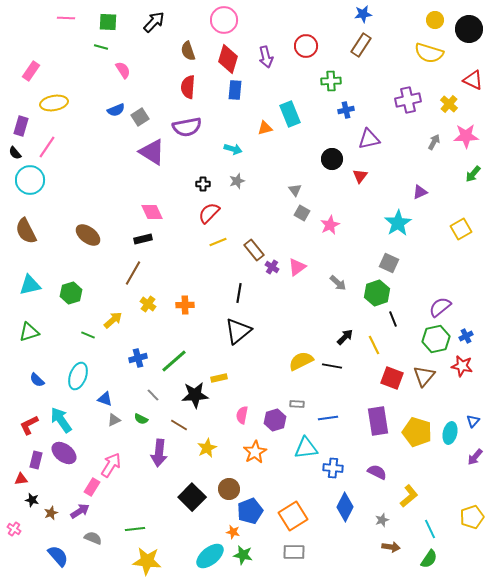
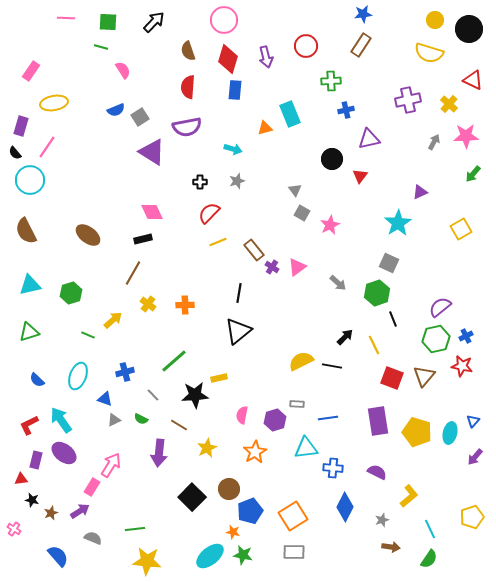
black cross at (203, 184): moved 3 px left, 2 px up
blue cross at (138, 358): moved 13 px left, 14 px down
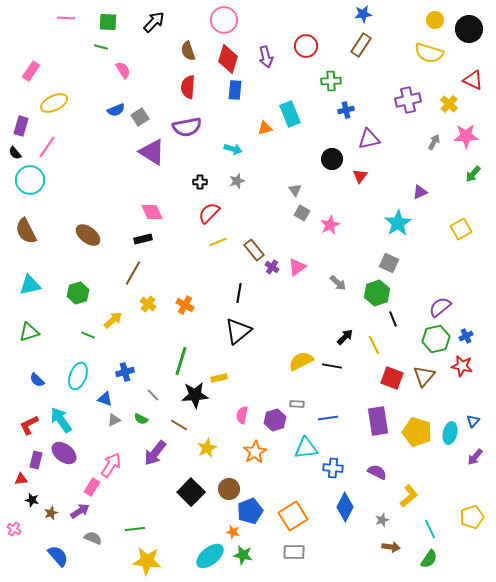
yellow ellipse at (54, 103): rotated 16 degrees counterclockwise
green hexagon at (71, 293): moved 7 px right
orange cross at (185, 305): rotated 30 degrees clockwise
green line at (174, 361): moved 7 px right; rotated 32 degrees counterclockwise
purple arrow at (159, 453): moved 4 px left; rotated 32 degrees clockwise
black square at (192, 497): moved 1 px left, 5 px up
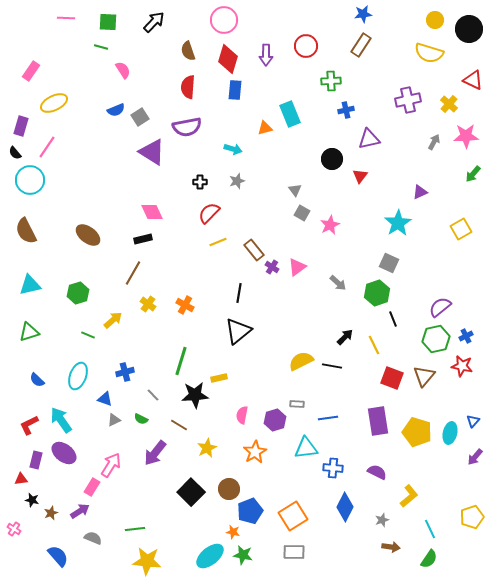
purple arrow at (266, 57): moved 2 px up; rotated 15 degrees clockwise
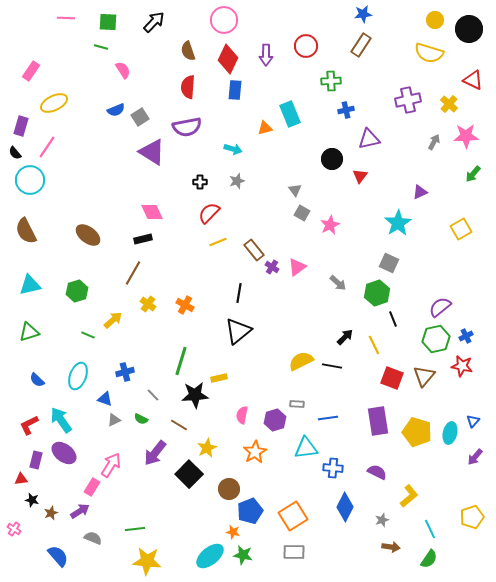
red diamond at (228, 59): rotated 8 degrees clockwise
green hexagon at (78, 293): moved 1 px left, 2 px up
black square at (191, 492): moved 2 px left, 18 px up
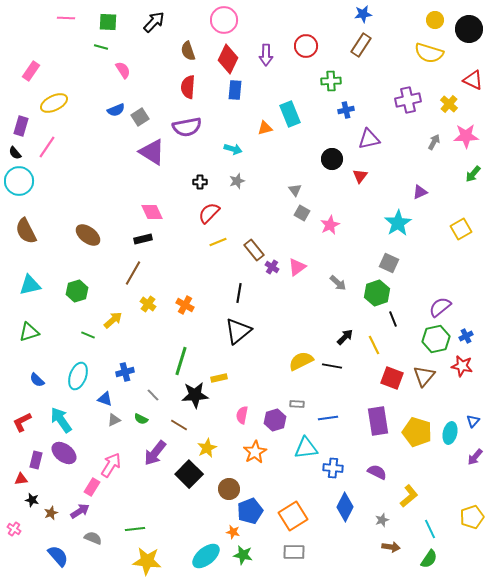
cyan circle at (30, 180): moved 11 px left, 1 px down
red L-shape at (29, 425): moved 7 px left, 3 px up
cyan ellipse at (210, 556): moved 4 px left
